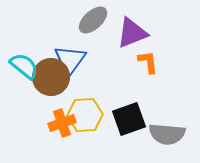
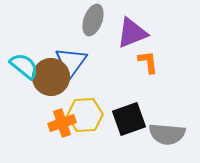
gray ellipse: rotated 28 degrees counterclockwise
blue triangle: moved 1 px right, 2 px down
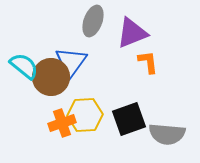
gray ellipse: moved 1 px down
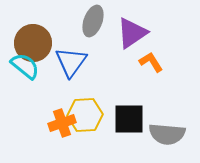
purple triangle: rotated 12 degrees counterclockwise
orange L-shape: moved 3 px right; rotated 25 degrees counterclockwise
cyan semicircle: moved 1 px right
brown circle: moved 18 px left, 34 px up
black square: rotated 20 degrees clockwise
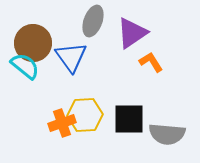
blue triangle: moved 5 px up; rotated 12 degrees counterclockwise
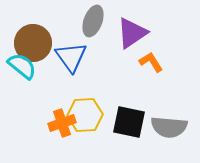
cyan semicircle: moved 3 px left
black square: moved 3 px down; rotated 12 degrees clockwise
gray semicircle: moved 2 px right, 7 px up
